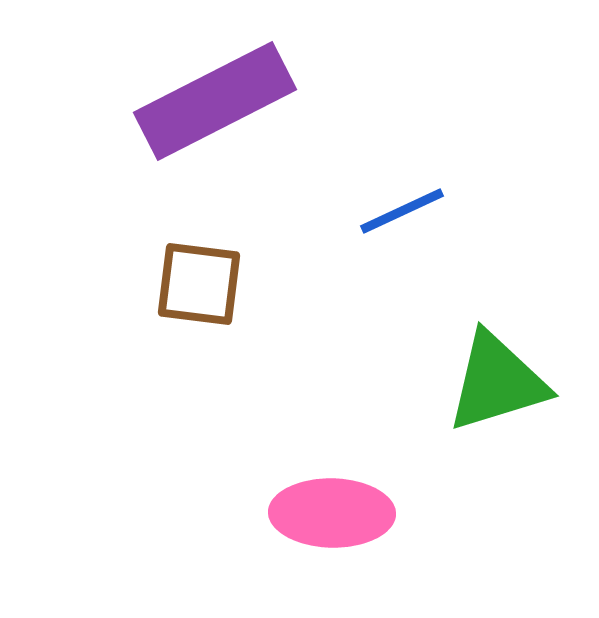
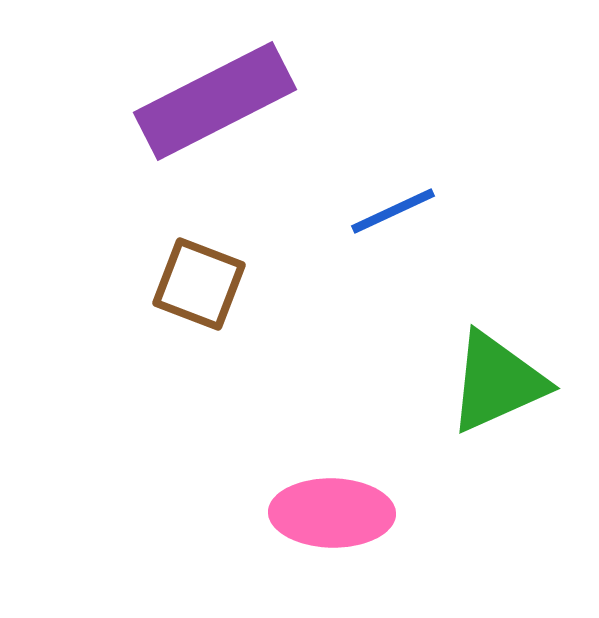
blue line: moved 9 px left
brown square: rotated 14 degrees clockwise
green triangle: rotated 7 degrees counterclockwise
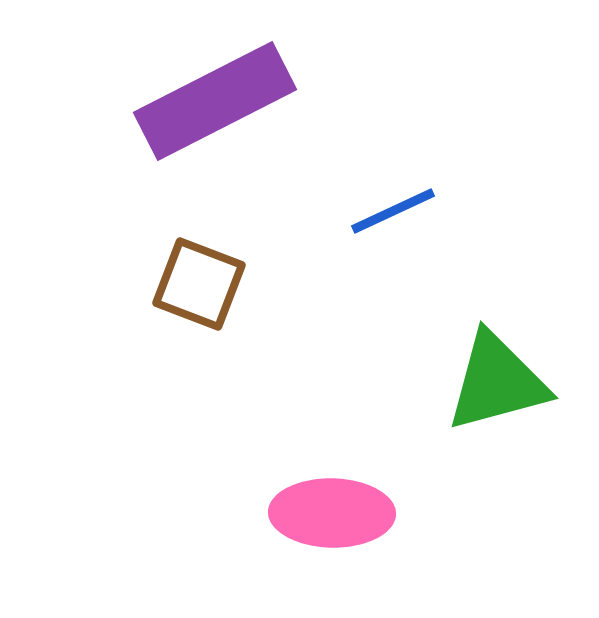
green triangle: rotated 9 degrees clockwise
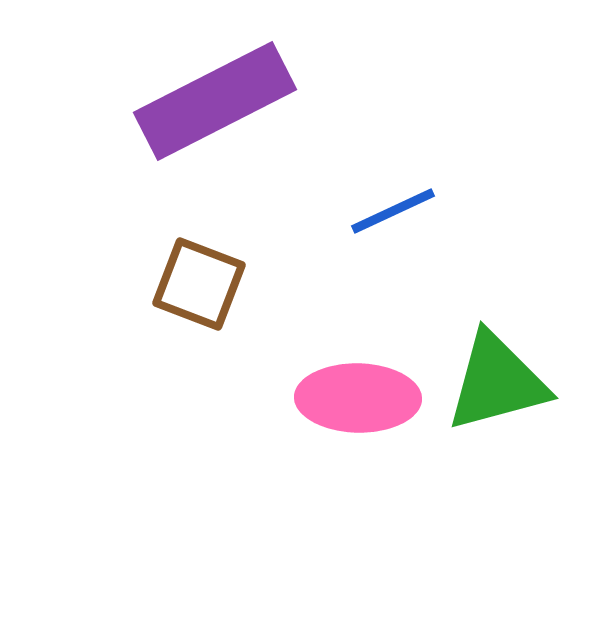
pink ellipse: moved 26 px right, 115 px up
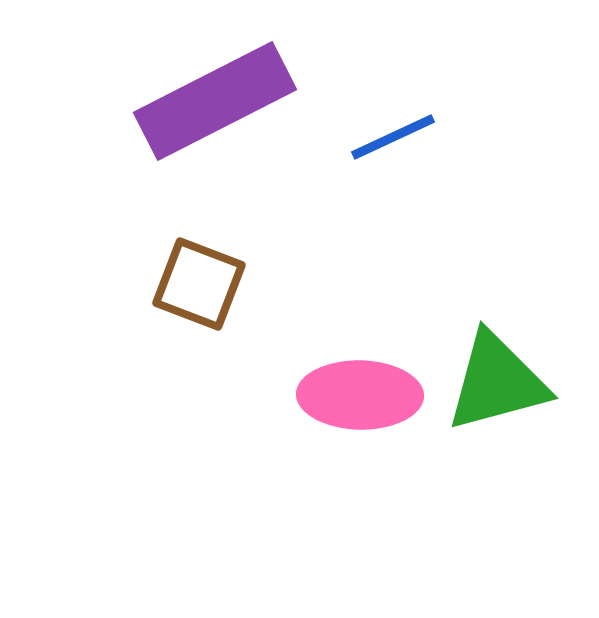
blue line: moved 74 px up
pink ellipse: moved 2 px right, 3 px up
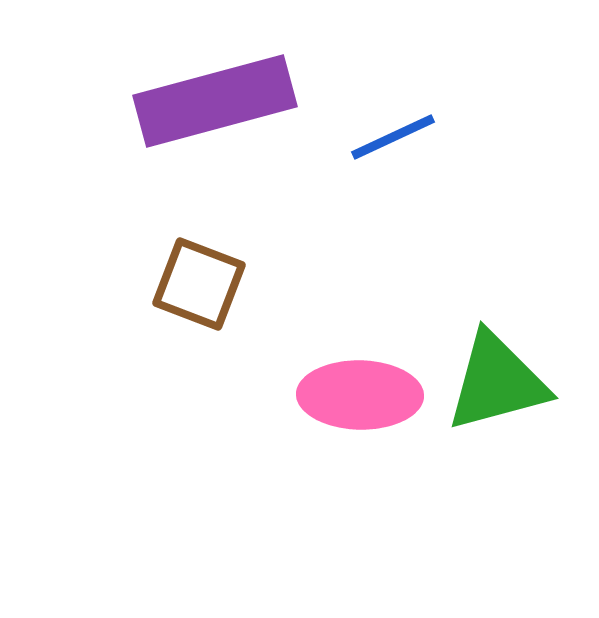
purple rectangle: rotated 12 degrees clockwise
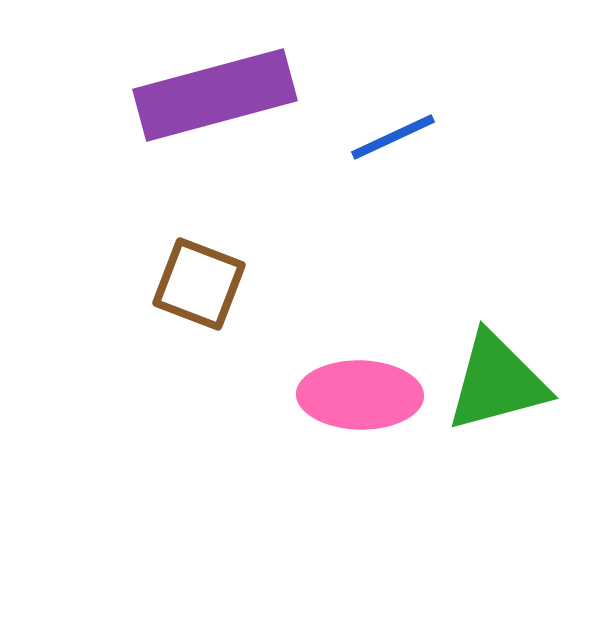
purple rectangle: moved 6 px up
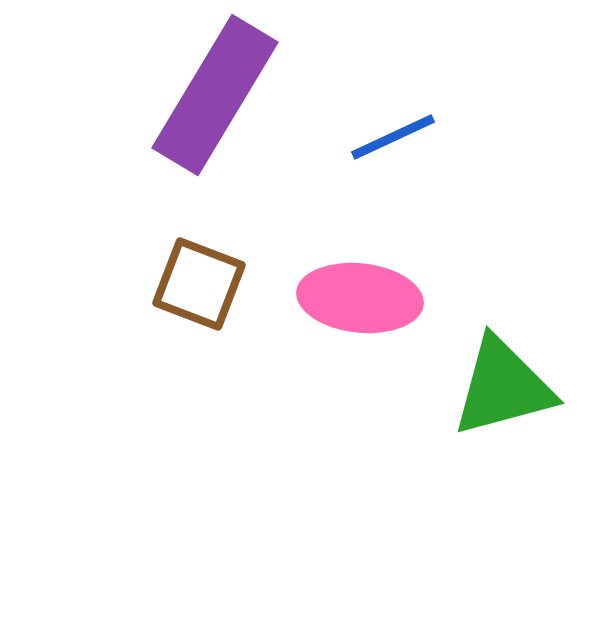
purple rectangle: rotated 44 degrees counterclockwise
green triangle: moved 6 px right, 5 px down
pink ellipse: moved 97 px up; rotated 5 degrees clockwise
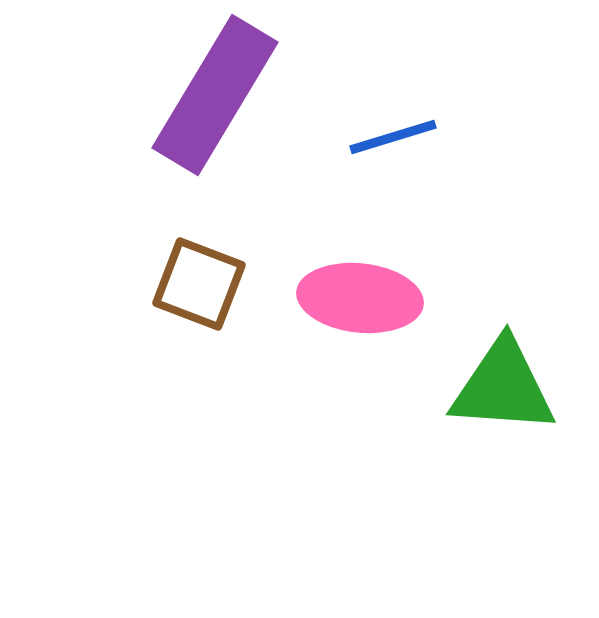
blue line: rotated 8 degrees clockwise
green triangle: rotated 19 degrees clockwise
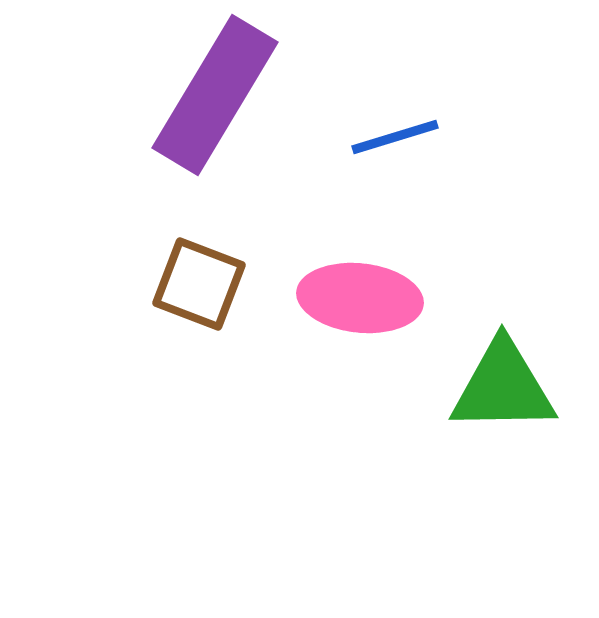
blue line: moved 2 px right
green triangle: rotated 5 degrees counterclockwise
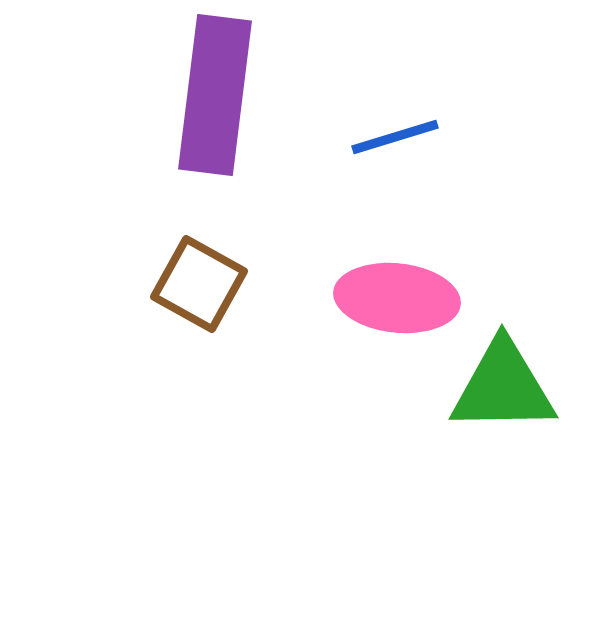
purple rectangle: rotated 24 degrees counterclockwise
brown square: rotated 8 degrees clockwise
pink ellipse: moved 37 px right
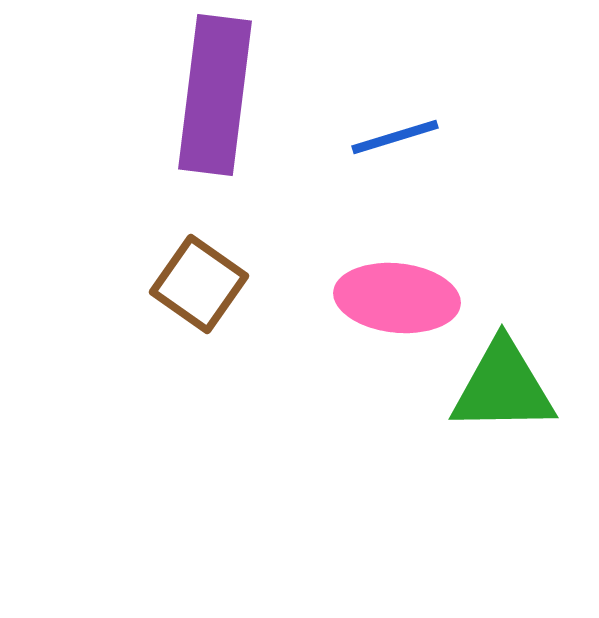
brown square: rotated 6 degrees clockwise
